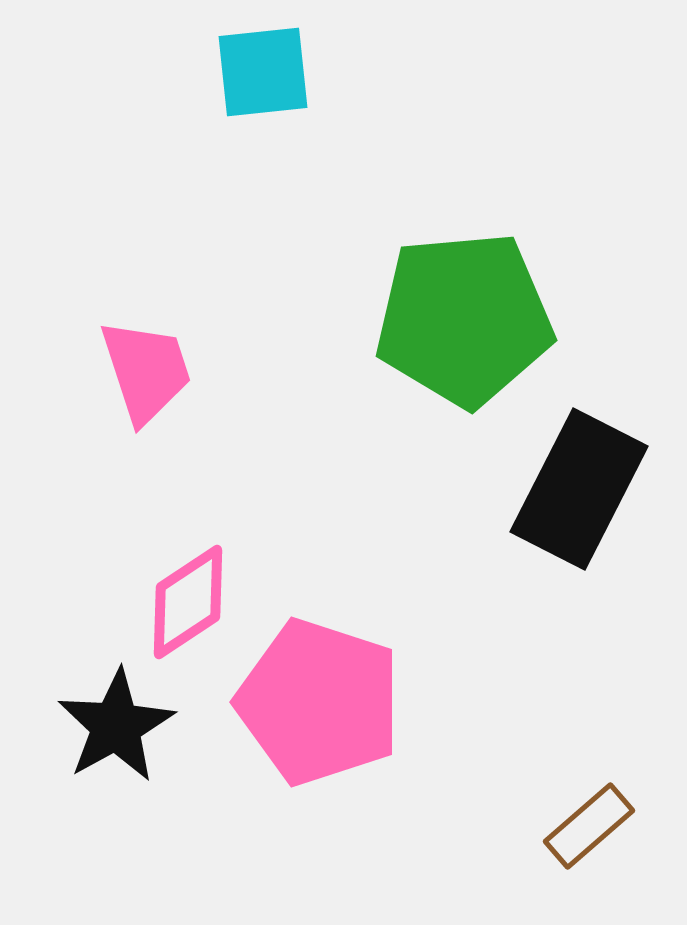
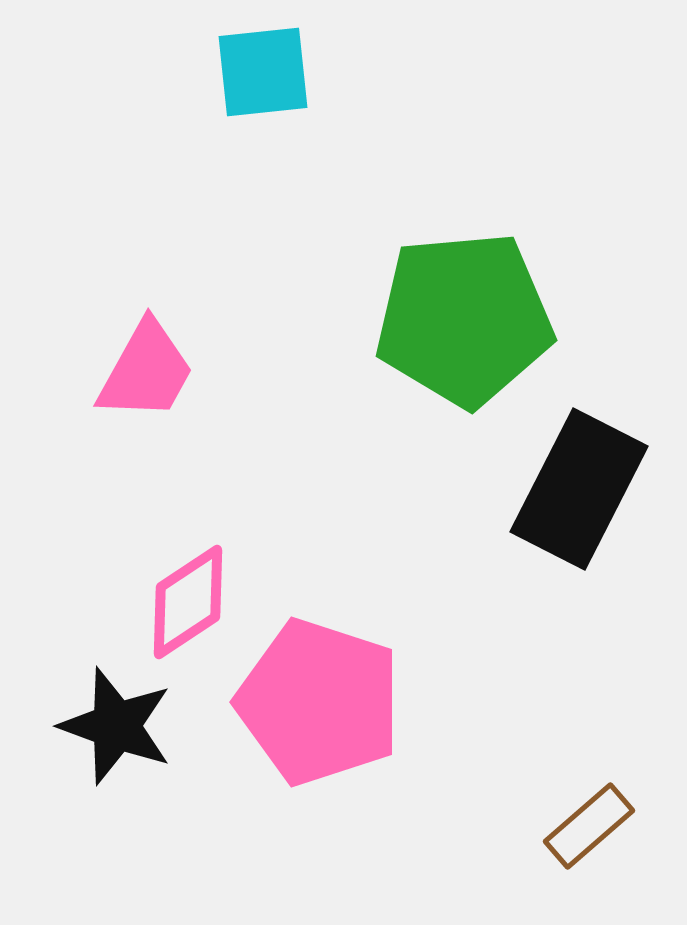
pink trapezoid: rotated 47 degrees clockwise
black star: rotated 23 degrees counterclockwise
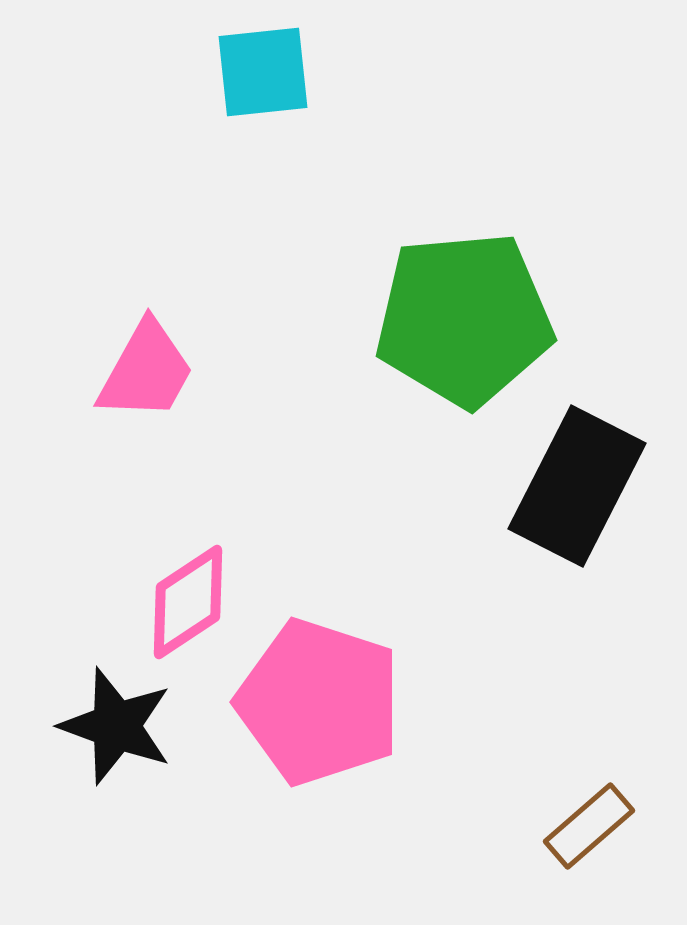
black rectangle: moved 2 px left, 3 px up
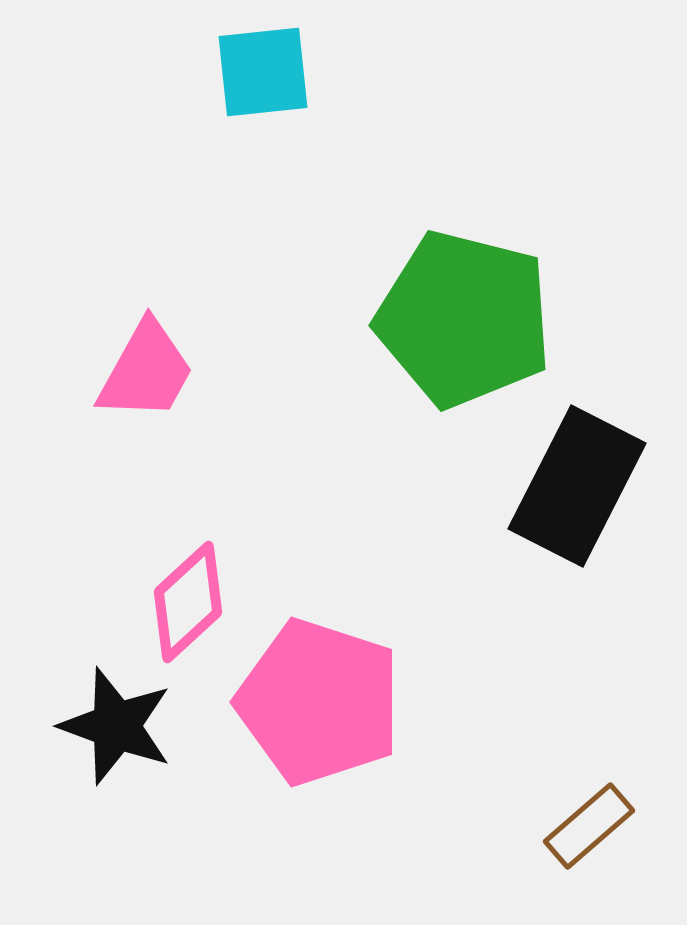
green pentagon: rotated 19 degrees clockwise
pink diamond: rotated 9 degrees counterclockwise
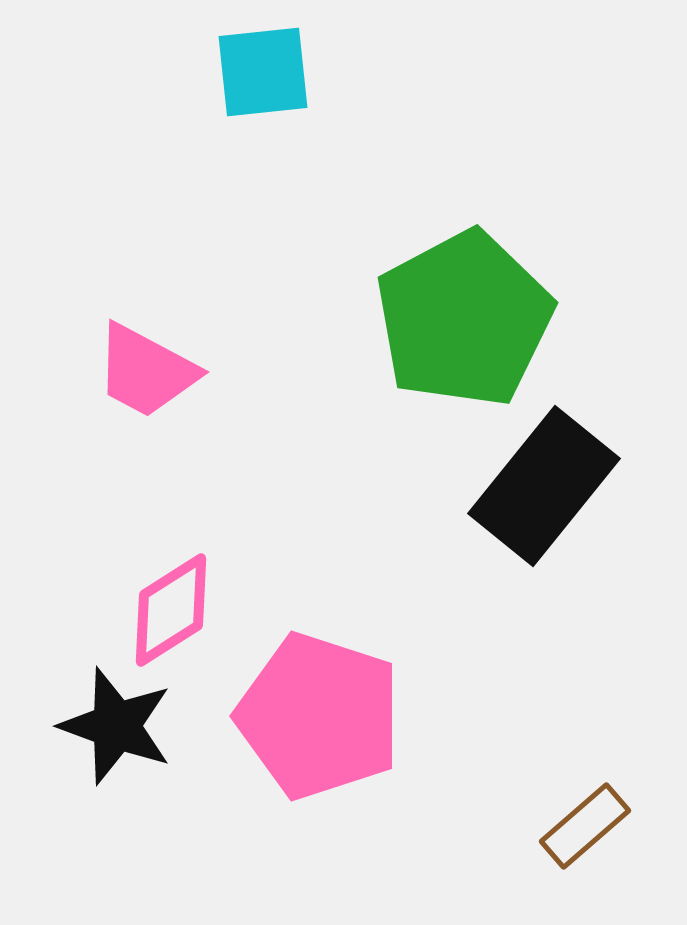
green pentagon: rotated 30 degrees clockwise
pink trapezoid: rotated 89 degrees clockwise
black rectangle: moved 33 px left; rotated 12 degrees clockwise
pink diamond: moved 17 px left, 8 px down; rotated 10 degrees clockwise
pink pentagon: moved 14 px down
brown rectangle: moved 4 px left
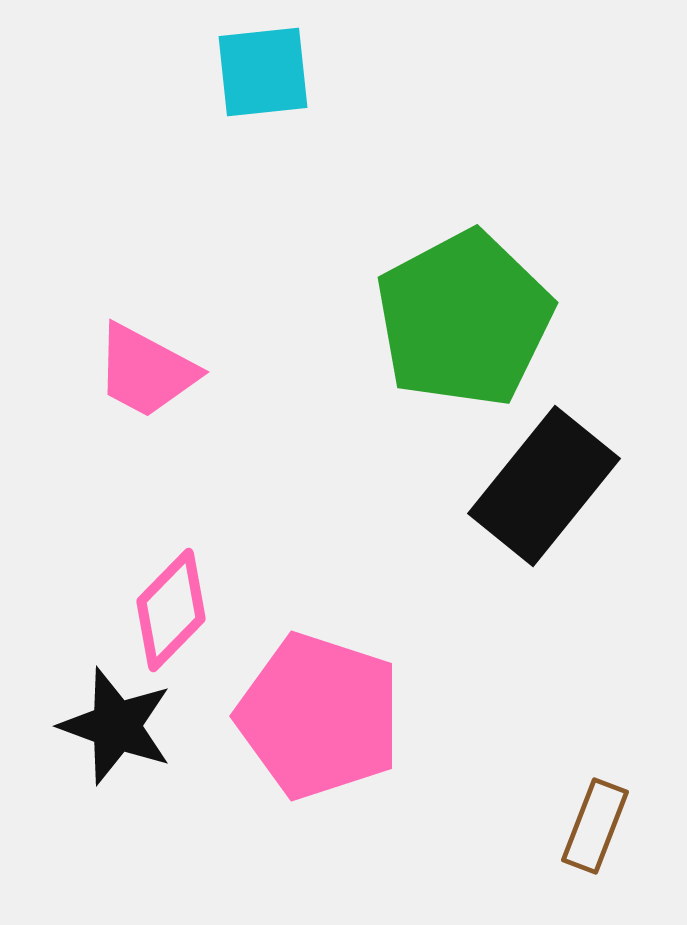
pink diamond: rotated 13 degrees counterclockwise
brown rectangle: moved 10 px right; rotated 28 degrees counterclockwise
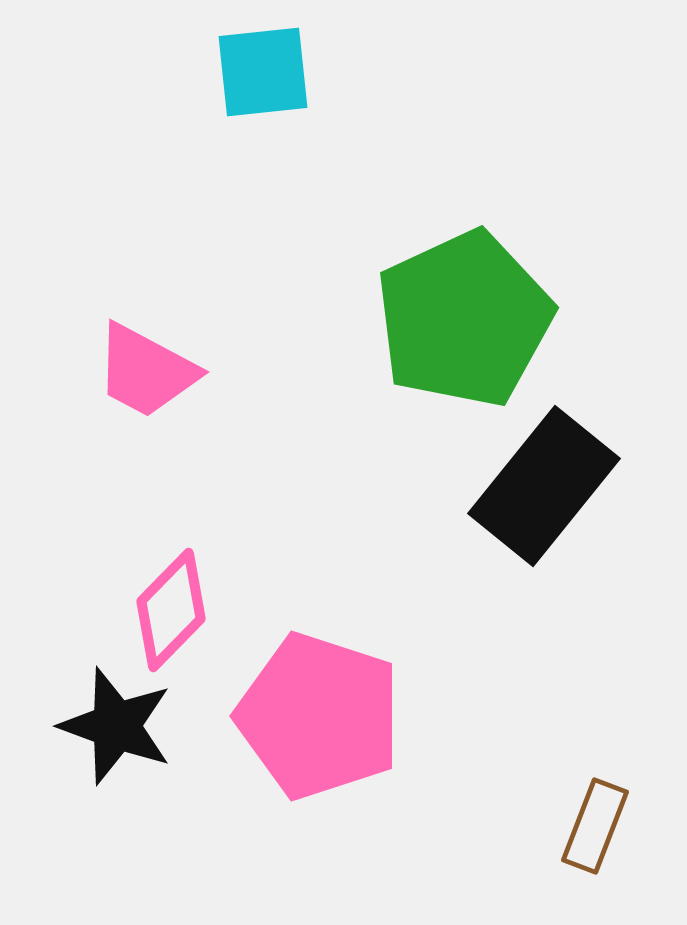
green pentagon: rotated 3 degrees clockwise
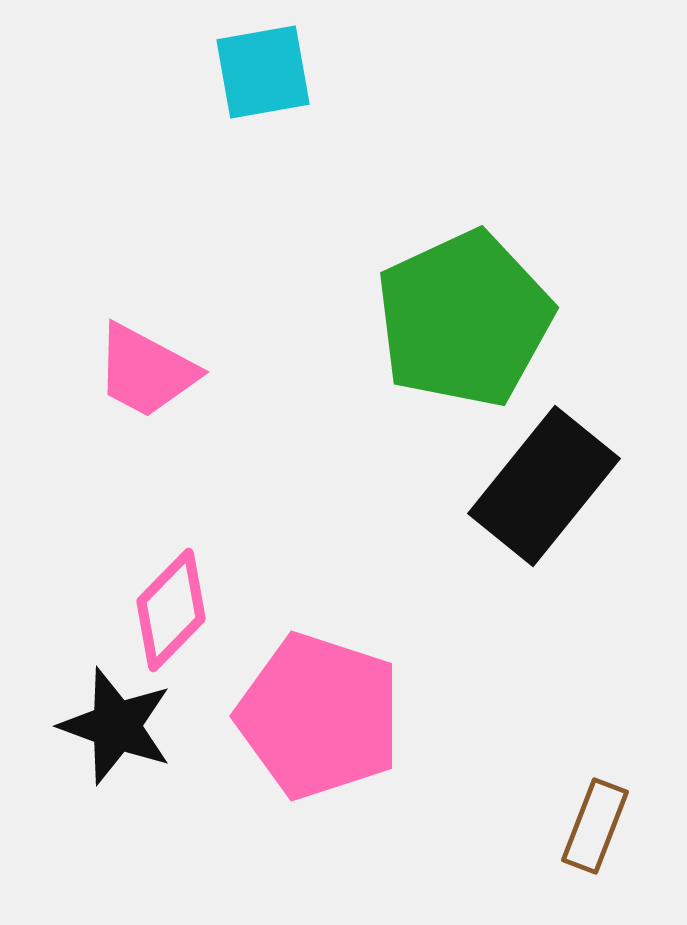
cyan square: rotated 4 degrees counterclockwise
